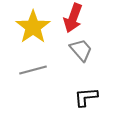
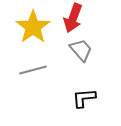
black L-shape: moved 2 px left, 1 px down
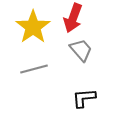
gray line: moved 1 px right, 1 px up
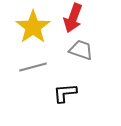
gray trapezoid: rotated 30 degrees counterclockwise
gray line: moved 1 px left, 2 px up
black L-shape: moved 19 px left, 5 px up
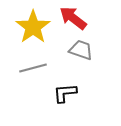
red arrow: rotated 108 degrees clockwise
gray line: moved 1 px down
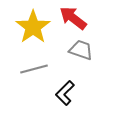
gray line: moved 1 px right, 1 px down
black L-shape: rotated 40 degrees counterclockwise
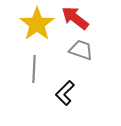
red arrow: moved 2 px right
yellow star: moved 4 px right, 3 px up
gray line: rotated 72 degrees counterclockwise
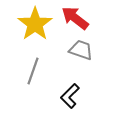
yellow star: moved 2 px left
gray line: moved 1 px left, 2 px down; rotated 16 degrees clockwise
black L-shape: moved 5 px right, 3 px down
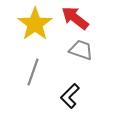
gray line: moved 1 px down
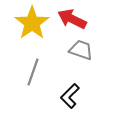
red arrow: moved 3 px left, 1 px down; rotated 12 degrees counterclockwise
yellow star: moved 3 px left, 1 px up
